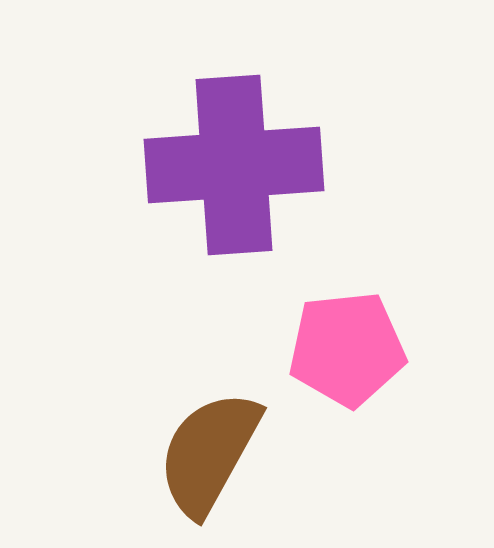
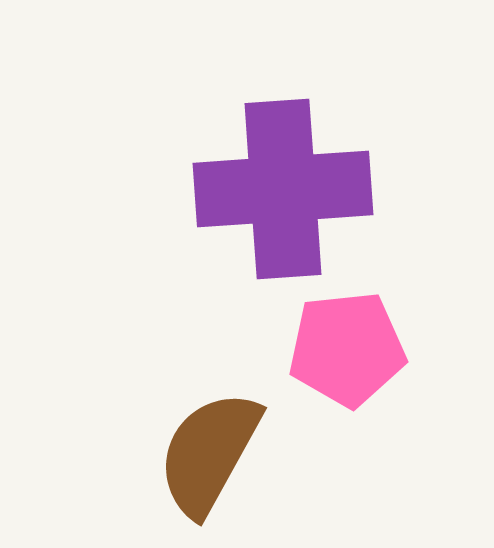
purple cross: moved 49 px right, 24 px down
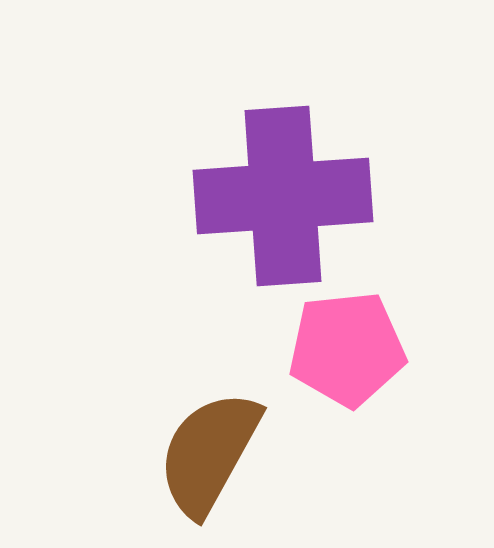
purple cross: moved 7 px down
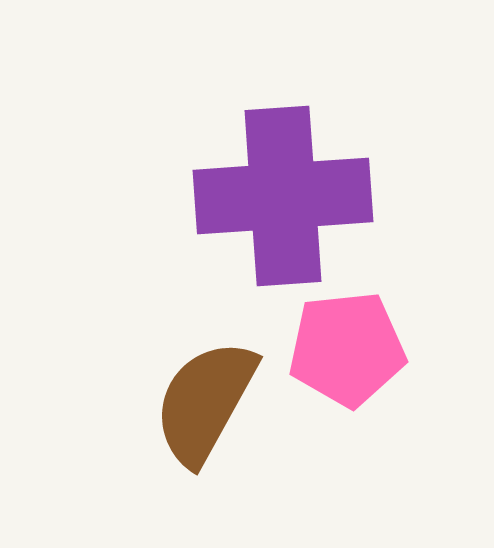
brown semicircle: moved 4 px left, 51 px up
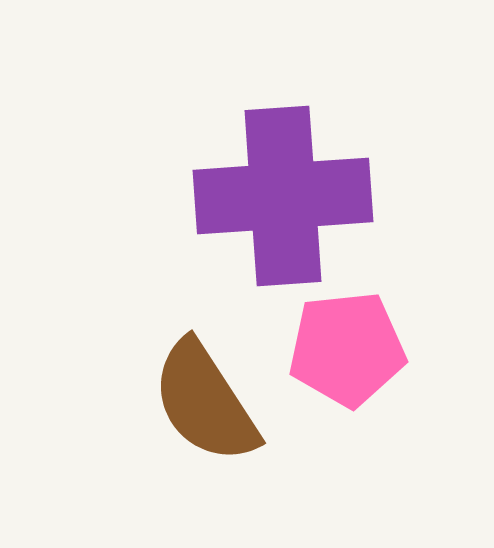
brown semicircle: rotated 62 degrees counterclockwise
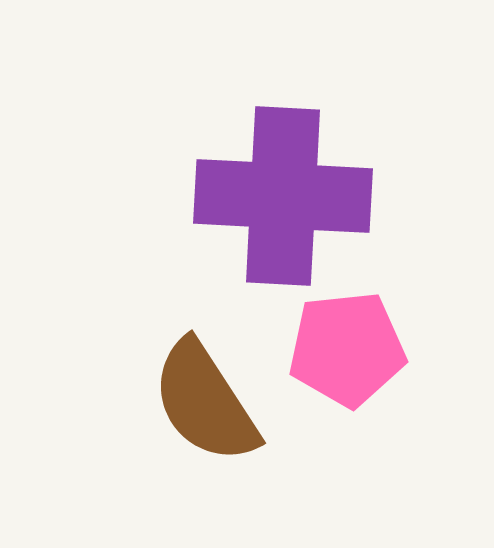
purple cross: rotated 7 degrees clockwise
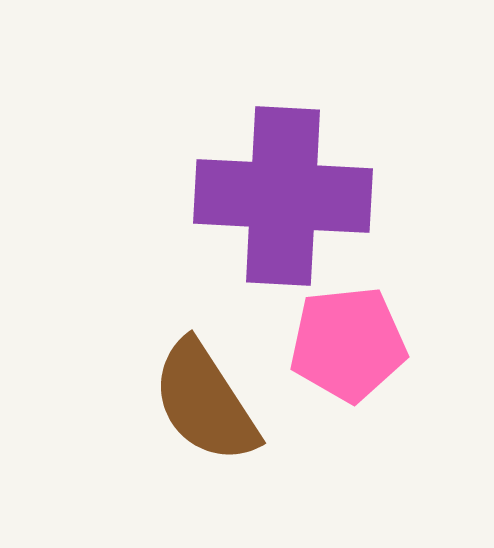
pink pentagon: moved 1 px right, 5 px up
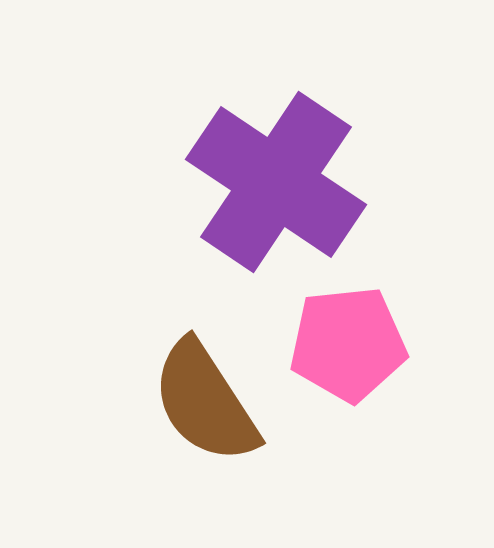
purple cross: moved 7 px left, 14 px up; rotated 31 degrees clockwise
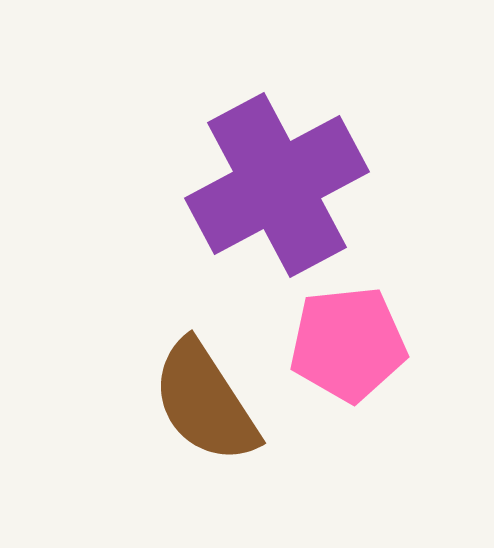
purple cross: moved 1 px right, 3 px down; rotated 28 degrees clockwise
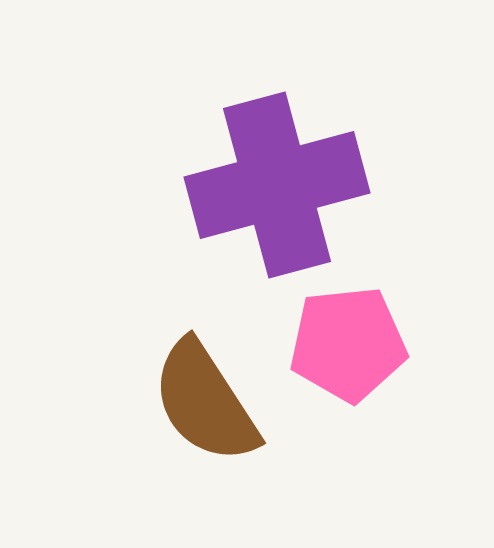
purple cross: rotated 13 degrees clockwise
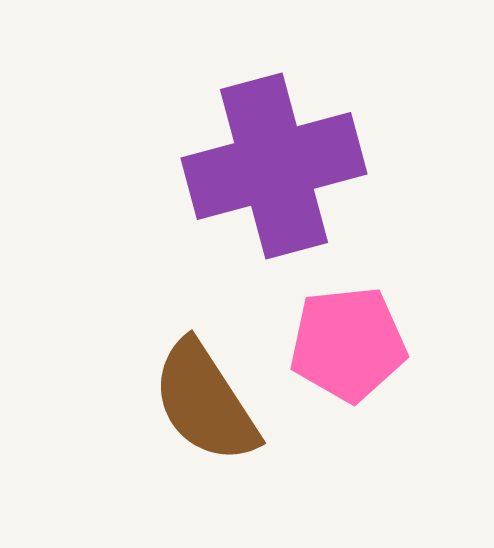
purple cross: moved 3 px left, 19 px up
